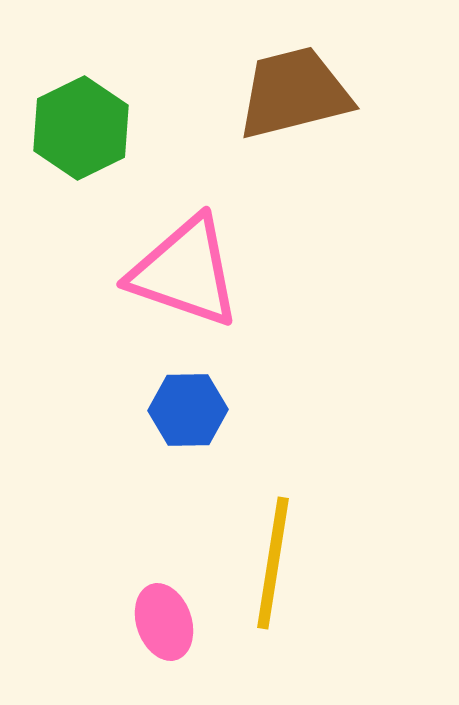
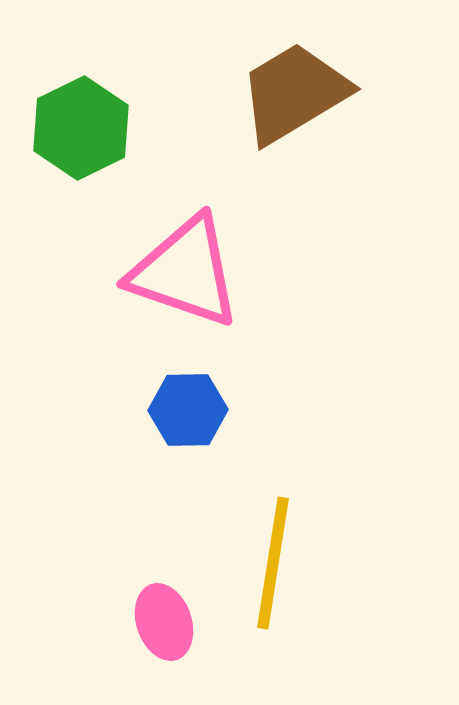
brown trapezoid: rotated 17 degrees counterclockwise
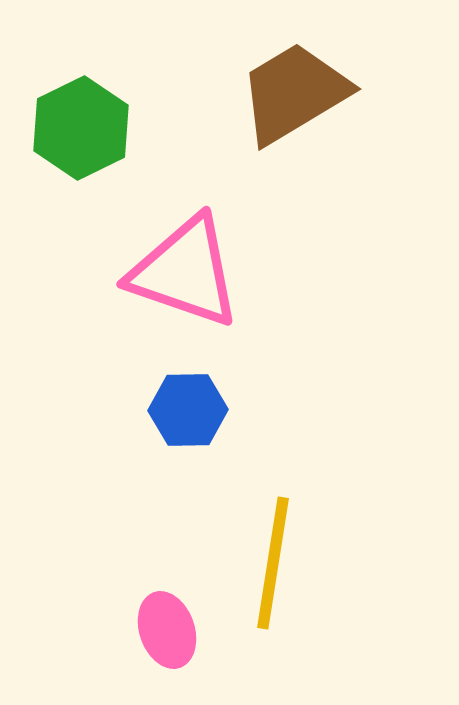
pink ellipse: moved 3 px right, 8 px down
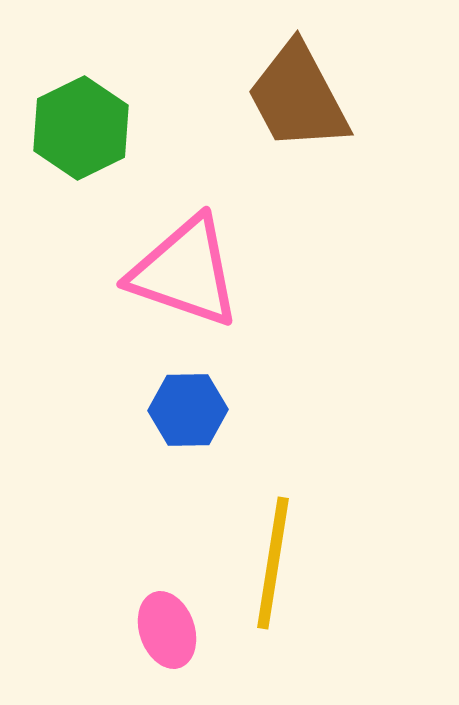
brown trapezoid: moved 4 px right, 4 px down; rotated 87 degrees counterclockwise
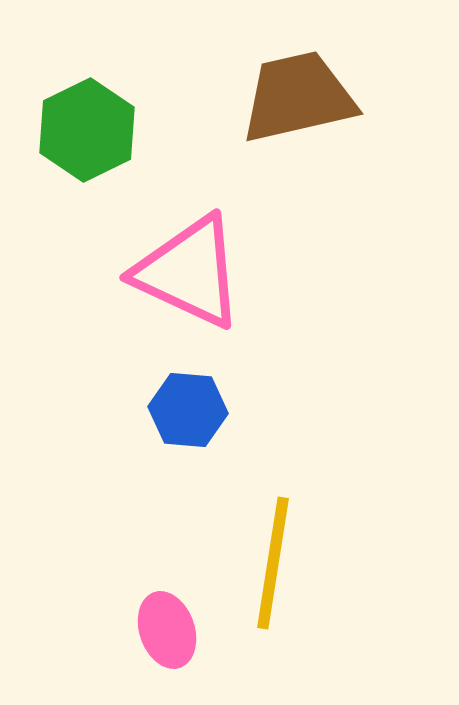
brown trapezoid: rotated 105 degrees clockwise
green hexagon: moved 6 px right, 2 px down
pink triangle: moved 4 px right; rotated 6 degrees clockwise
blue hexagon: rotated 6 degrees clockwise
